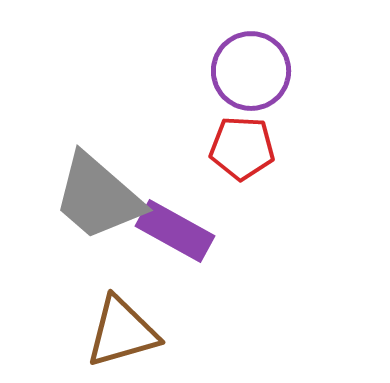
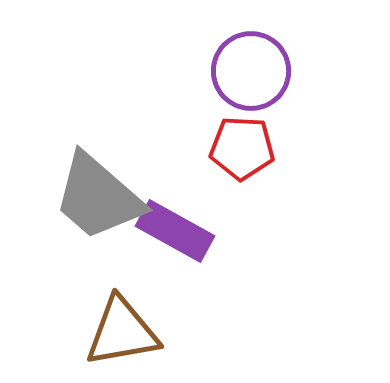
brown triangle: rotated 6 degrees clockwise
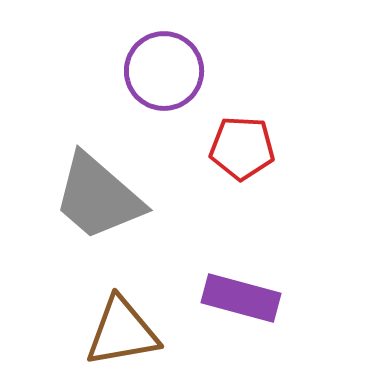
purple circle: moved 87 px left
purple rectangle: moved 66 px right, 67 px down; rotated 14 degrees counterclockwise
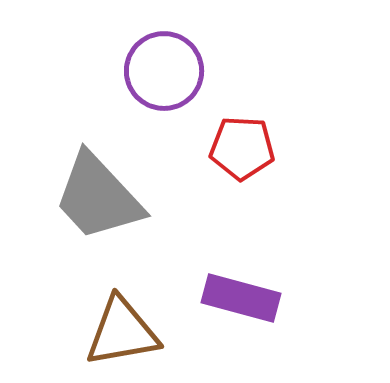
gray trapezoid: rotated 6 degrees clockwise
